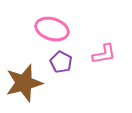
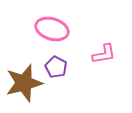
purple pentagon: moved 5 px left, 5 px down
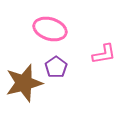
pink ellipse: moved 2 px left
purple pentagon: rotated 10 degrees clockwise
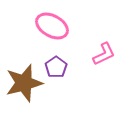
pink ellipse: moved 2 px right, 3 px up; rotated 12 degrees clockwise
pink L-shape: rotated 15 degrees counterclockwise
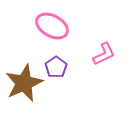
brown star: rotated 9 degrees counterclockwise
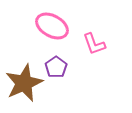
pink L-shape: moved 10 px left, 10 px up; rotated 95 degrees clockwise
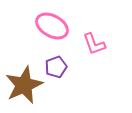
purple pentagon: rotated 15 degrees clockwise
brown star: moved 2 px down
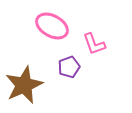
purple pentagon: moved 13 px right
